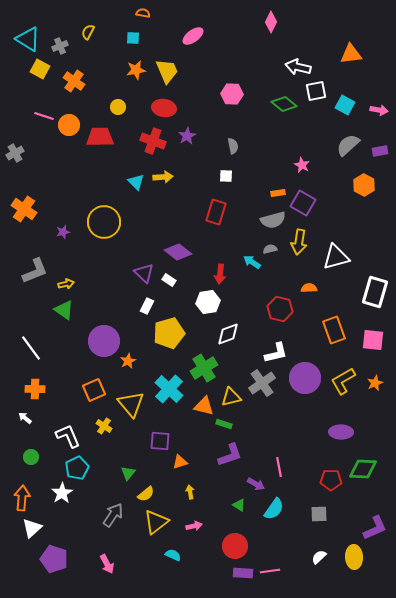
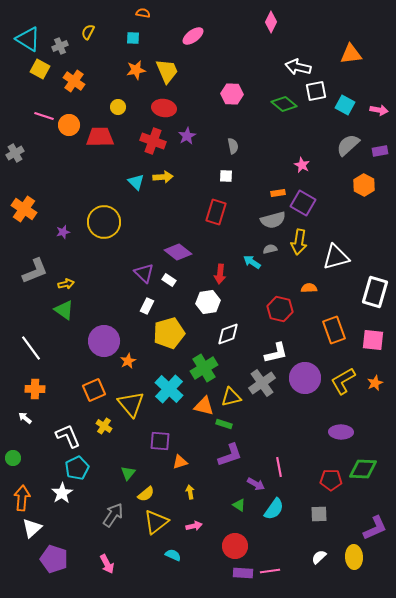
green circle at (31, 457): moved 18 px left, 1 px down
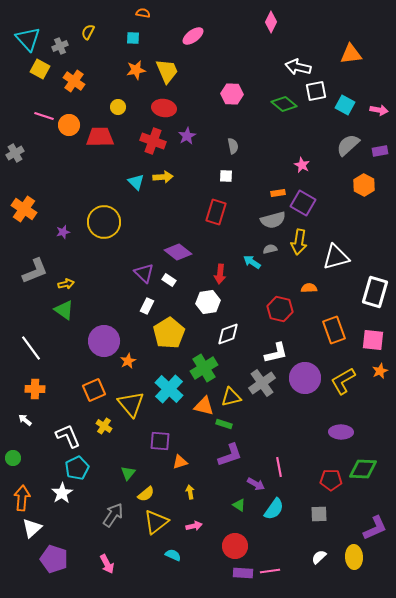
cyan triangle at (28, 39): rotated 16 degrees clockwise
yellow pentagon at (169, 333): rotated 16 degrees counterclockwise
orange star at (375, 383): moved 5 px right, 12 px up
white arrow at (25, 418): moved 2 px down
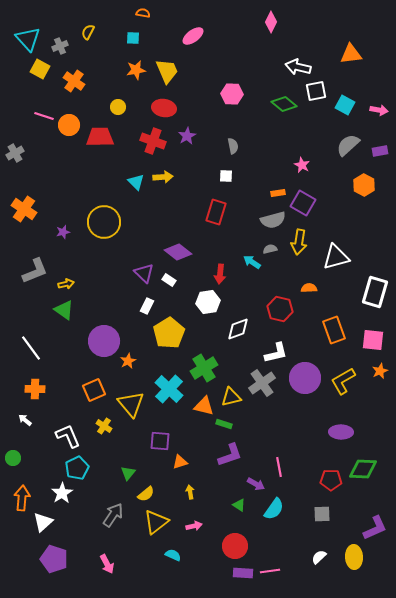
white diamond at (228, 334): moved 10 px right, 5 px up
gray square at (319, 514): moved 3 px right
white triangle at (32, 528): moved 11 px right, 6 px up
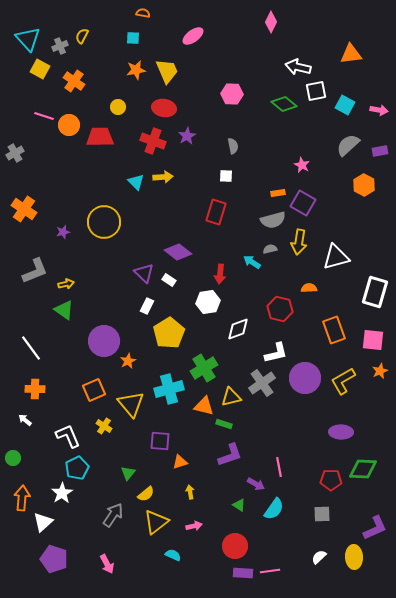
yellow semicircle at (88, 32): moved 6 px left, 4 px down
cyan cross at (169, 389): rotated 32 degrees clockwise
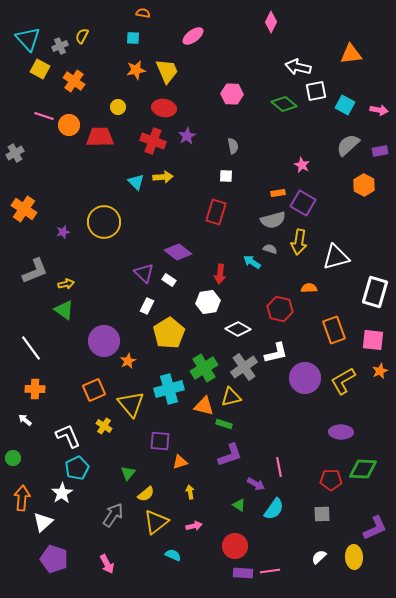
gray semicircle at (270, 249): rotated 32 degrees clockwise
white diamond at (238, 329): rotated 50 degrees clockwise
gray cross at (262, 383): moved 18 px left, 16 px up
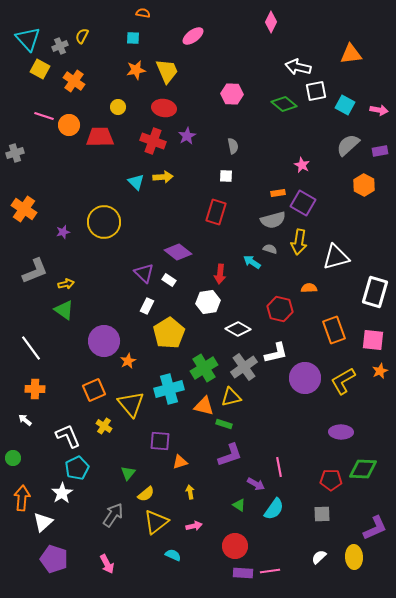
gray cross at (15, 153): rotated 12 degrees clockwise
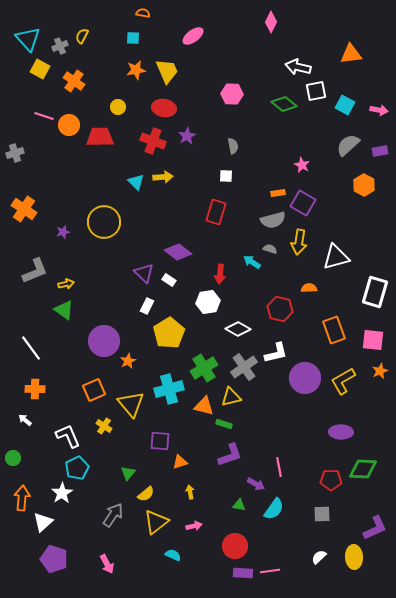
green triangle at (239, 505): rotated 24 degrees counterclockwise
